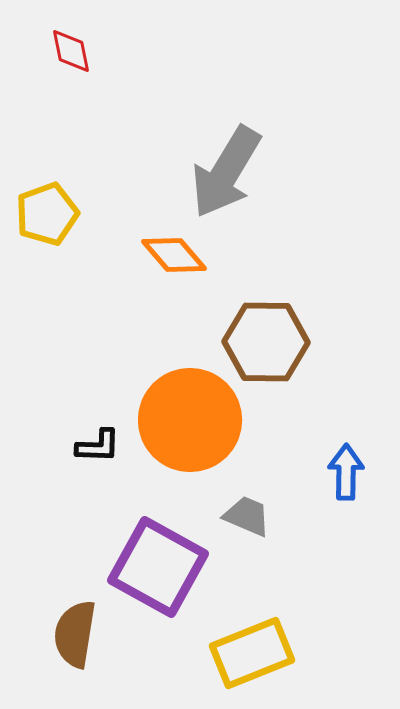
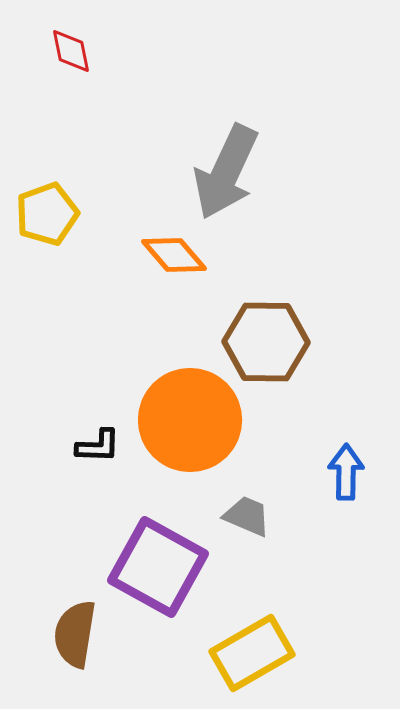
gray arrow: rotated 6 degrees counterclockwise
yellow rectangle: rotated 8 degrees counterclockwise
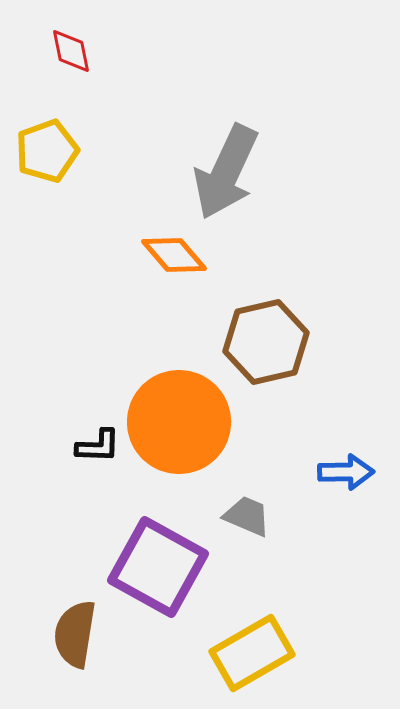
yellow pentagon: moved 63 px up
brown hexagon: rotated 14 degrees counterclockwise
orange circle: moved 11 px left, 2 px down
blue arrow: rotated 88 degrees clockwise
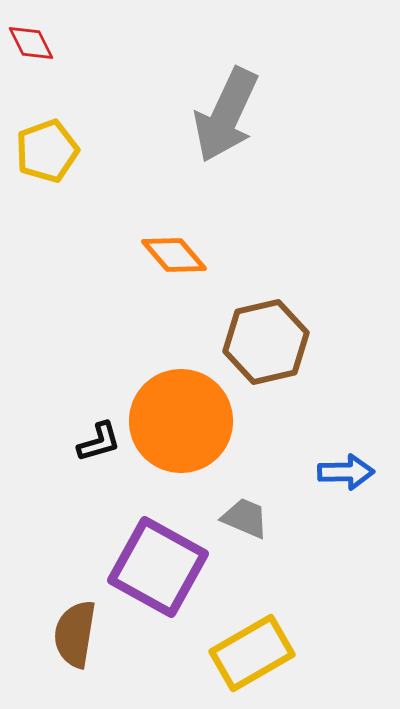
red diamond: moved 40 px left, 8 px up; rotated 15 degrees counterclockwise
gray arrow: moved 57 px up
orange circle: moved 2 px right, 1 px up
black L-shape: moved 1 px right, 4 px up; rotated 18 degrees counterclockwise
gray trapezoid: moved 2 px left, 2 px down
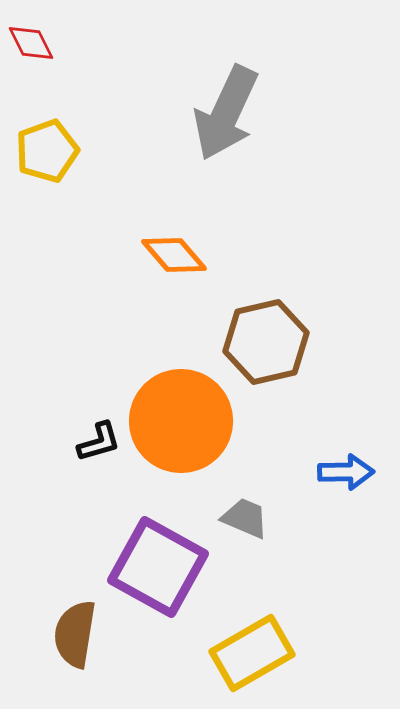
gray arrow: moved 2 px up
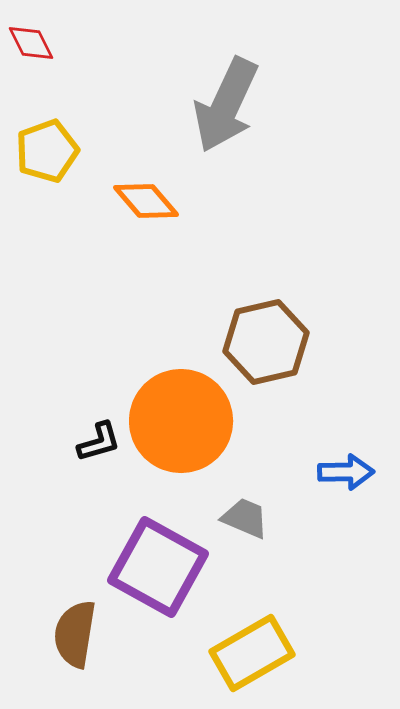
gray arrow: moved 8 px up
orange diamond: moved 28 px left, 54 px up
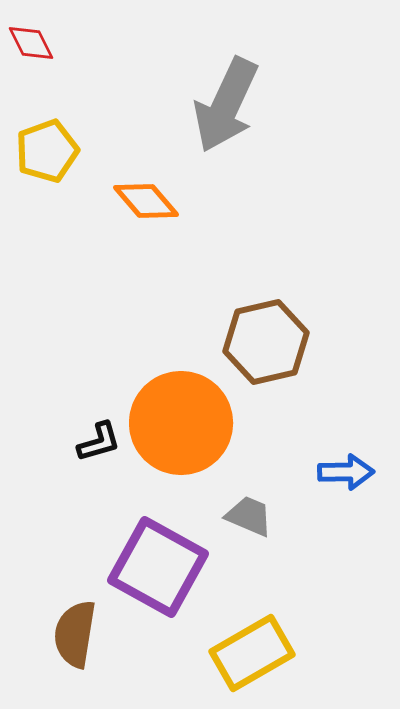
orange circle: moved 2 px down
gray trapezoid: moved 4 px right, 2 px up
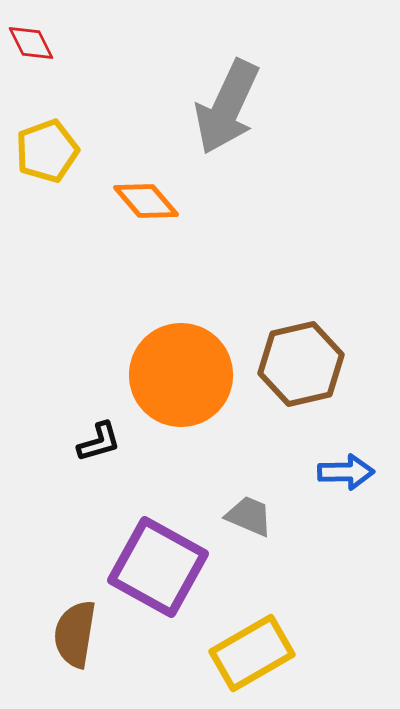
gray arrow: moved 1 px right, 2 px down
brown hexagon: moved 35 px right, 22 px down
orange circle: moved 48 px up
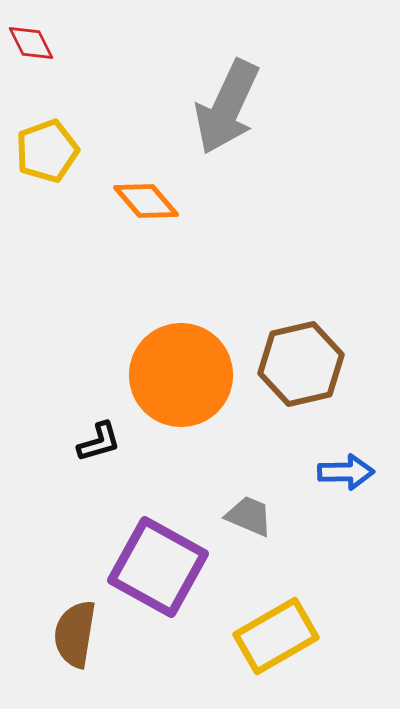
yellow rectangle: moved 24 px right, 17 px up
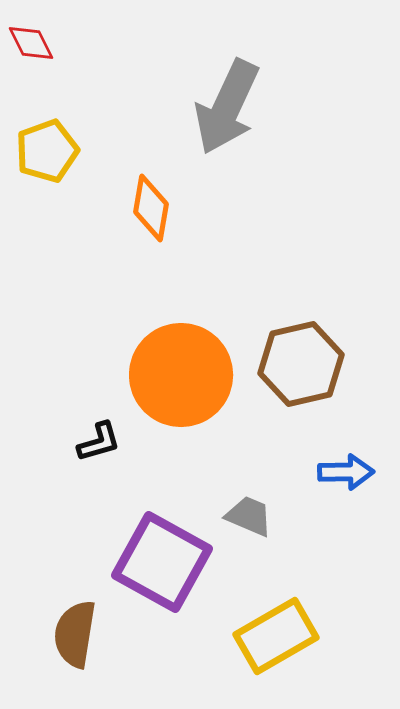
orange diamond: moved 5 px right, 7 px down; rotated 50 degrees clockwise
purple square: moved 4 px right, 5 px up
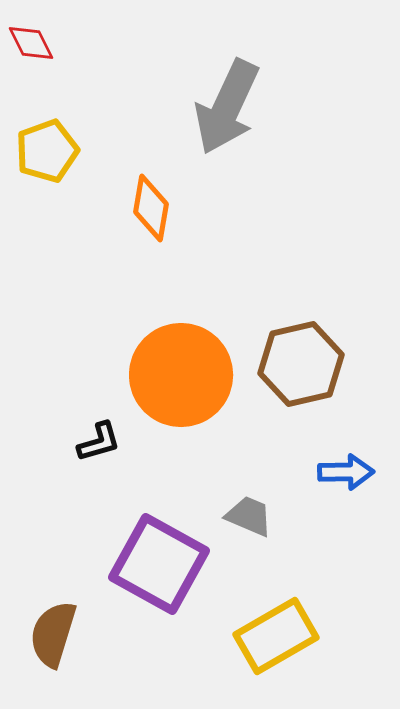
purple square: moved 3 px left, 2 px down
brown semicircle: moved 22 px left; rotated 8 degrees clockwise
